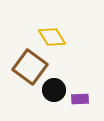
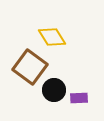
purple rectangle: moved 1 px left, 1 px up
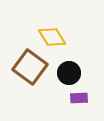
black circle: moved 15 px right, 17 px up
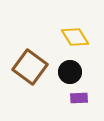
yellow diamond: moved 23 px right
black circle: moved 1 px right, 1 px up
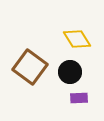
yellow diamond: moved 2 px right, 2 px down
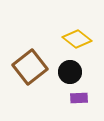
yellow diamond: rotated 20 degrees counterclockwise
brown square: rotated 16 degrees clockwise
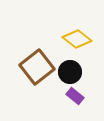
brown square: moved 7 px right
purple rectangle: moved 4 px left, 2 px up; rotated 42 degrees clockwise
